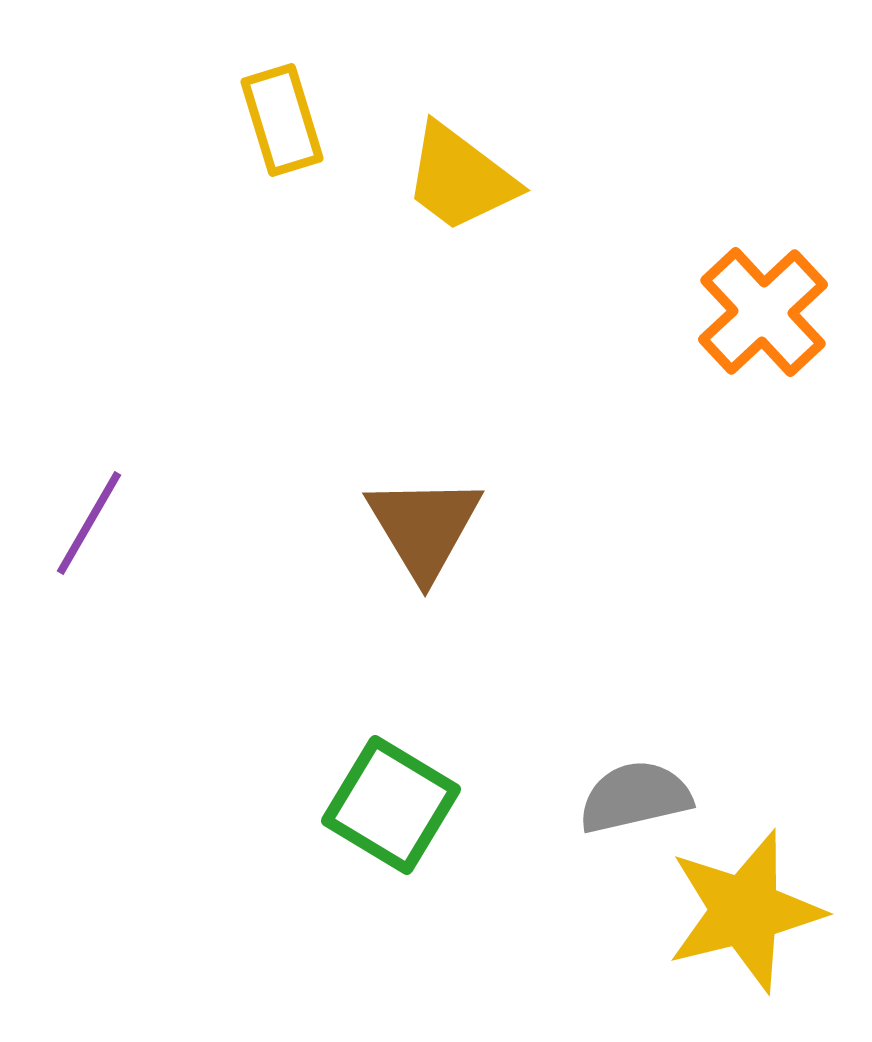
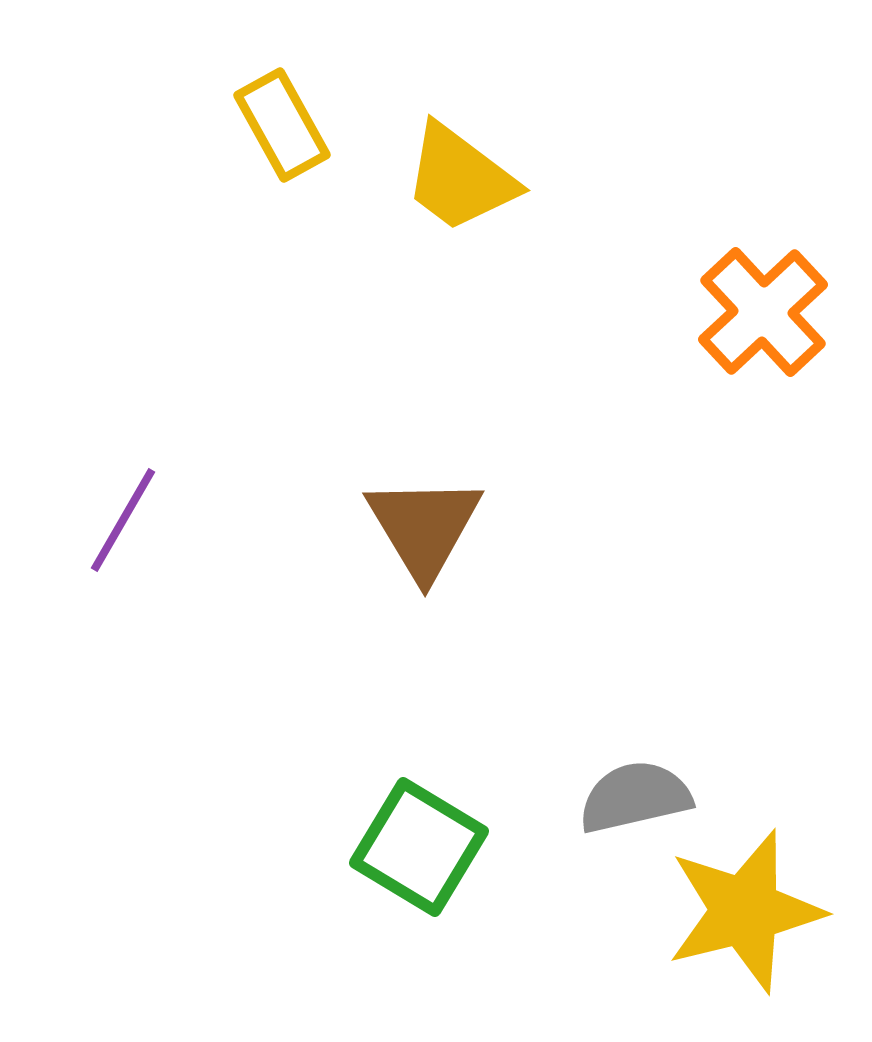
yellow rectangle: moved 5 px down; rotated 12 degrees counterclockwise
purple line: moved 34 px right, 3 px up
green square: moved 28 px right, 42 px down
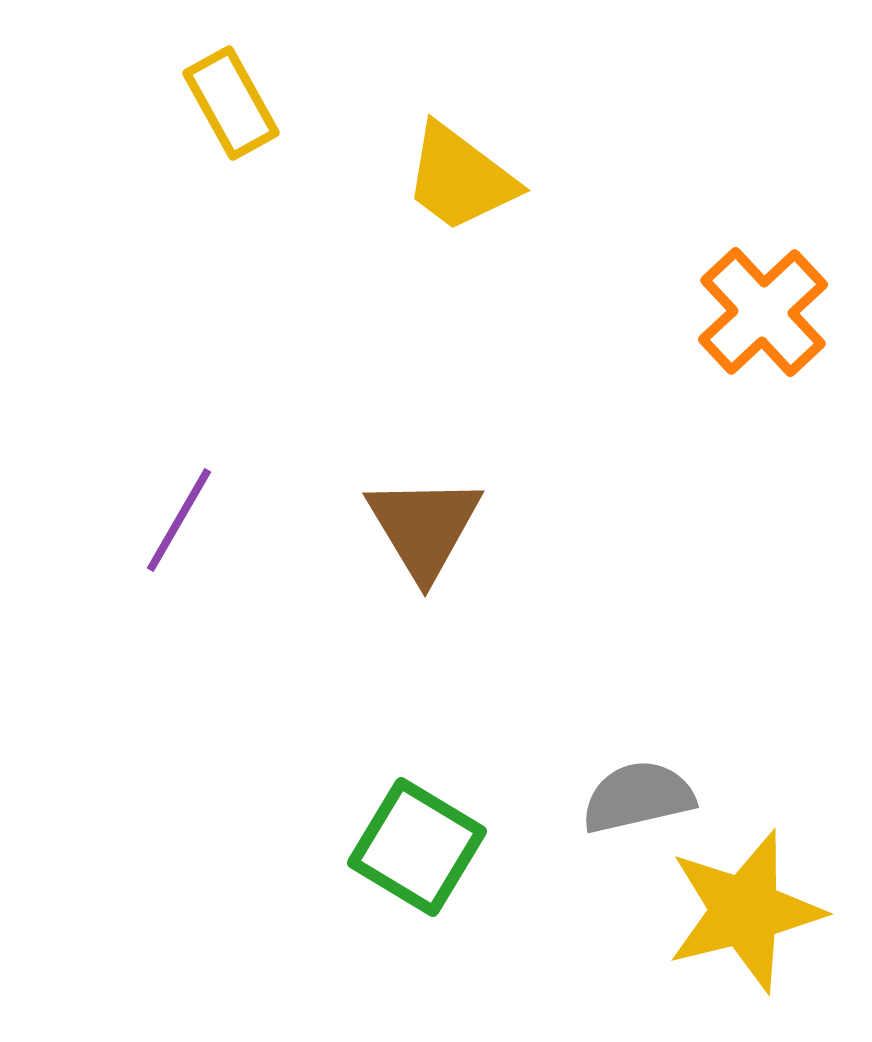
yellow rectangle: moved 51 px left, 22 px up
purple line: moved 56 px right
gray semicircle: moved 3 px right
green square: moved 2 px left
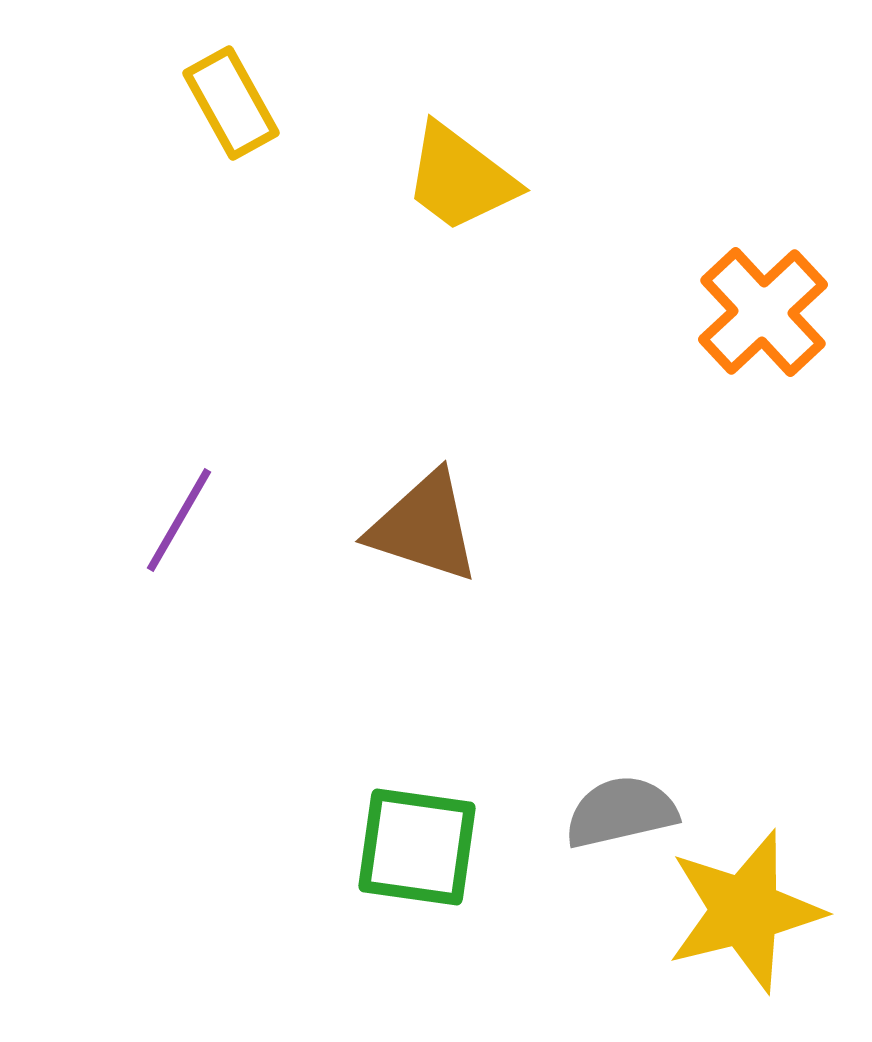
brown triangle: rotated 41 degrees counterclockwise
gray semicircle: moved 17 px left, 15 px down
green square: rotated 23 degrees counterclockwise
